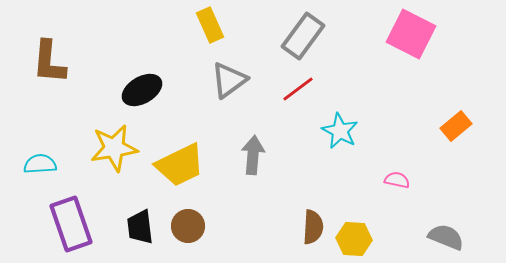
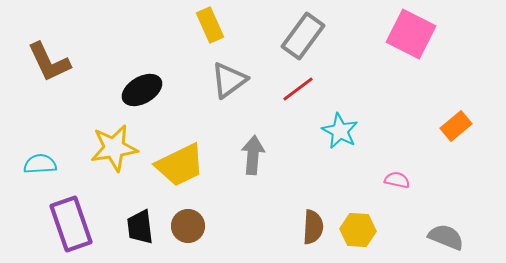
brown L-shape: rotated 30 degrees counterclockwise
yellow hexagon: moved 4 px right, 9 px up
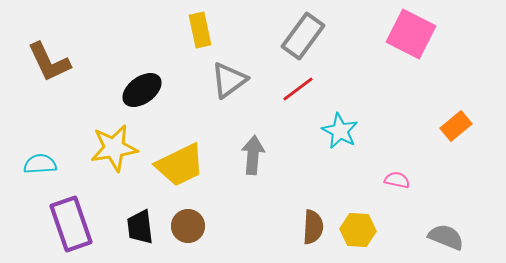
yellow rectangle: moved 10 px left, 5 px down; rotated 12 degrees clockwise
black ellipse: rotated 6 degrees counterclockwise
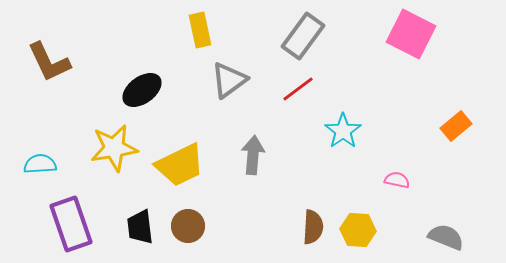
cyan star: moved 3 px right; rotated 9 degrees clockwise
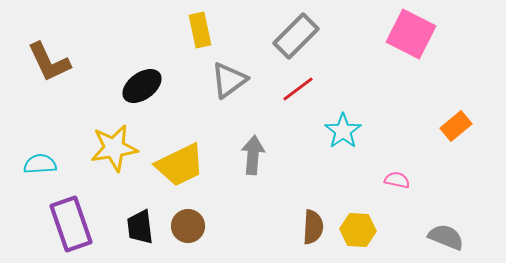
gray rectangle: moved 7 px left; rotated 9 degrees clockwise
black ellipse: moved 4 px up
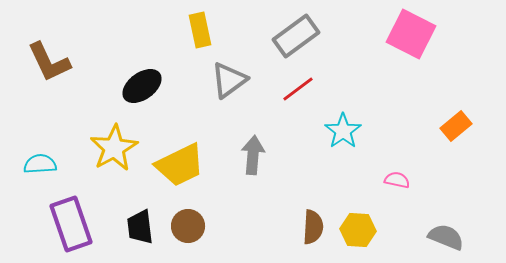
gray rectangle: rotated 9 degrees clockwise
yellow star: rotated 21 degrees counterclockwise
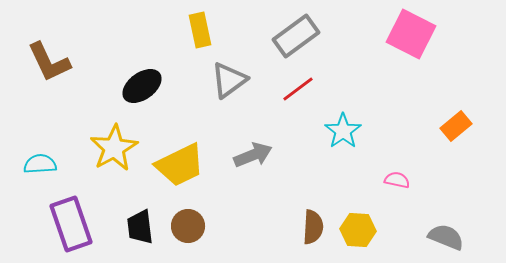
gray arrow: rotated 63 degrees clockwise
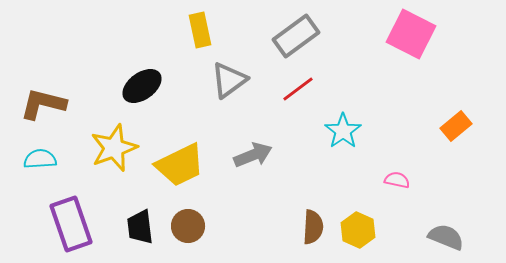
brown L-shape: moved 6 px left, 42 px down; rotated 129 degrees clockwise
yellow star: rotated 9 degrees clockwise
cyan semicircle: moved 5 px up
yellow hexagon: rotated 20 degrees clockwise
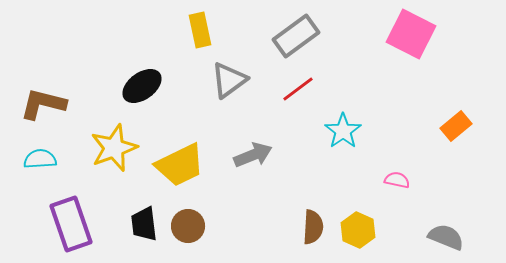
black trapezoid: moved 4 px right, 3 px up
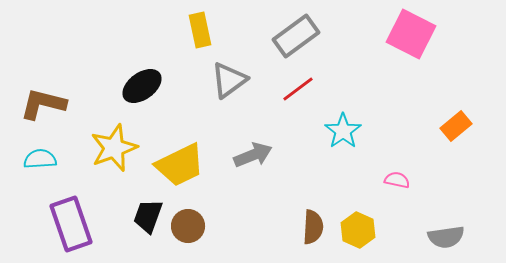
black trapezoid: moved 4 px right, 8 px up; rotated 27 degrees clockwise
gray semicircle: rotated 150 degrees clockwise
